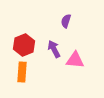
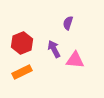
purple semicircle: moved 2 px right, 2 px down
red hexagon: moved 2 px left, 2 px up
orange rectangle: rotated 60 degrees clockwise
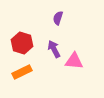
purple semicircle: moved 10 px left, 5 px up
red hexagon: rotated 20 degrees counterclockwise
pink triangle: moved 1 px left, 1 px down
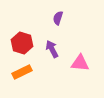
purple arrow: moved 2 px left
pink triangle: moved 6 px right, 2 px down
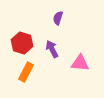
orange rectangle: moved 4 px right; rotated 36 degrees counterclockwise
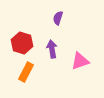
purple arrow: rotated 18 degrees clockwise
pink triangle: moved 2 px up; rotated 24 degrees counterclockwise
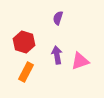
red hexagon: moved 2 px right, 1 px up
purple arrow: moved 5 px right, 6 px down
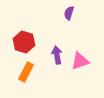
purple semicircle: moved 11 px right, 5 px up
